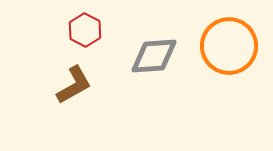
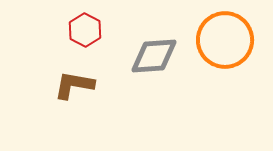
orange circle: moved 4 px left, 6 px up
brown L-shape: rotated 141 degrees counterclockwise
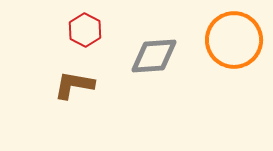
orange circle: moved 9 px right
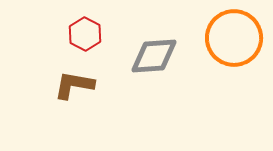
red hexagon: moved 4 px down
orange circle: moved 2 px up
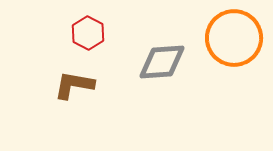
red hexagon: moved 3 px right, 1 px up
gray diamond: moved 8 px right, 6 px down
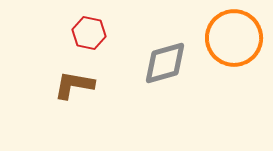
red hexagon: moved 1 px right; rotated 16 degrees counterclockwise
gray diamond: moved 3 px right, 1 px down; rotated 12 degrees counterclockwise
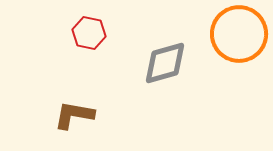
orange circle: moved 5 px right, 4 px up
brown L-shape: moved 30 px down
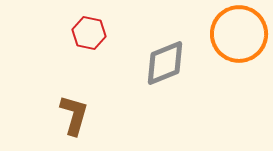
gray diamond: rotated 6 degrees counterclockwise
brown L-shape: rotated 96 degrees clockwise
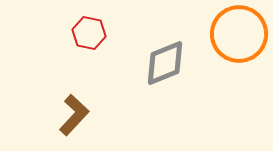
brown L-shape: rotated 27 degrees clockwise
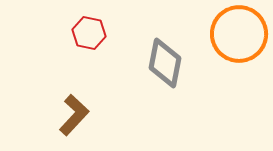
gray diamond: rotated 57 degrees counterclockwise
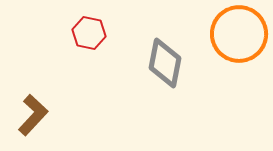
brown L-shape: moved 41 px left
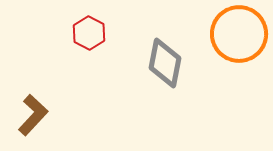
red hexagon: rotated 16 degrees clockwise
